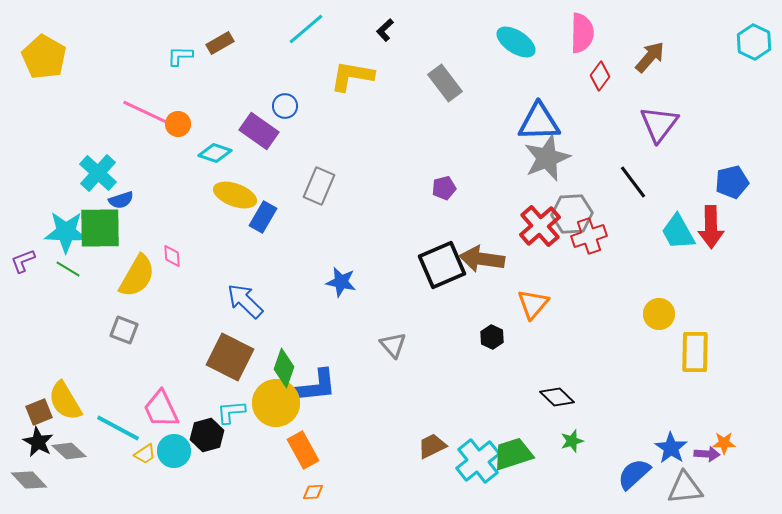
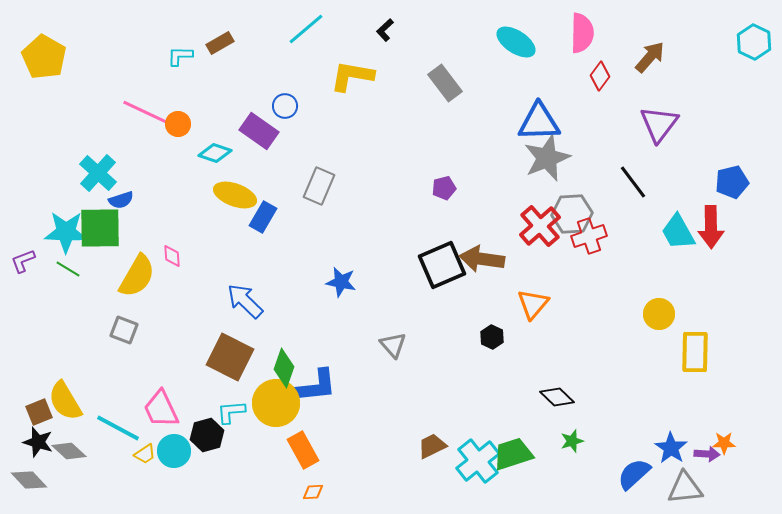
black star at (38, 442): rotated 12 degrees counterclockwise
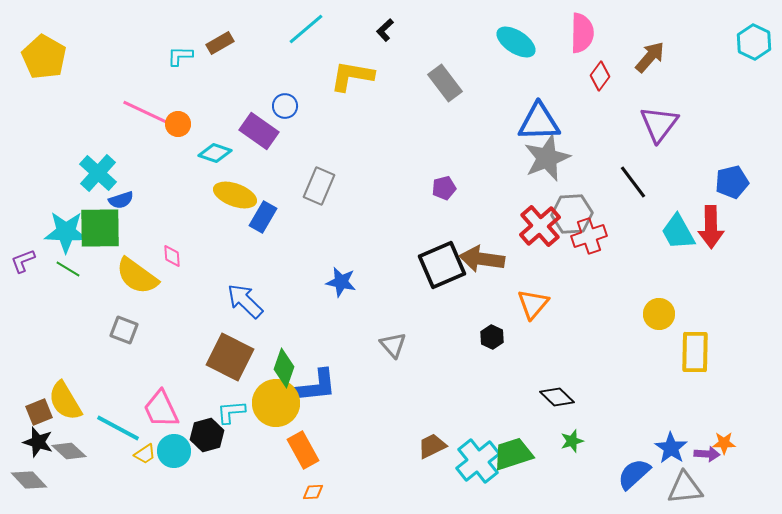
yellow semicircle at (137, 276): rotated 96 degrees clockwise
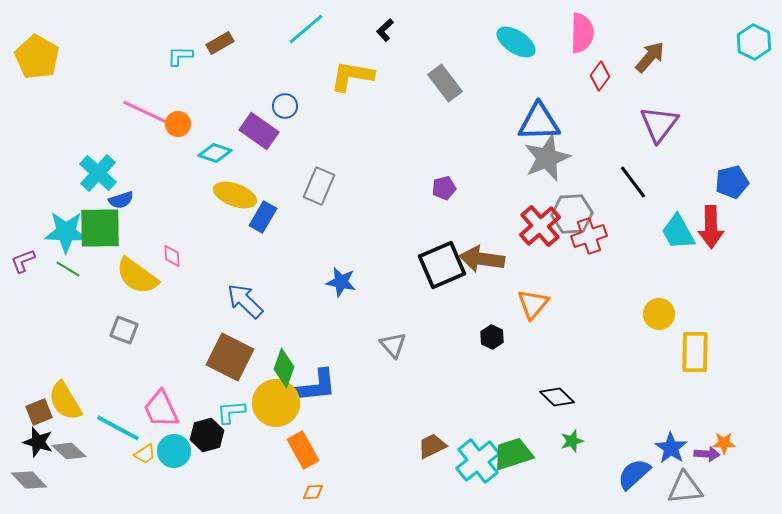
yellow pentagon at (44, 57): moved 7 px left
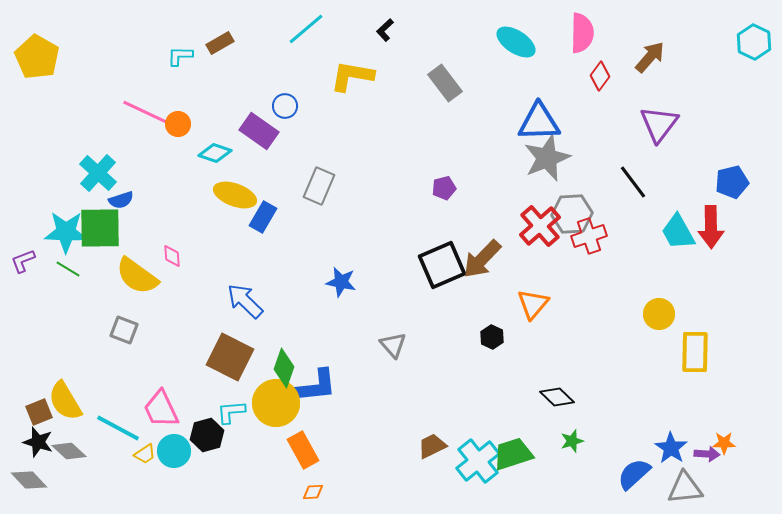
brown arrow at (482, 259): rotated 54 degrees counterclockwise
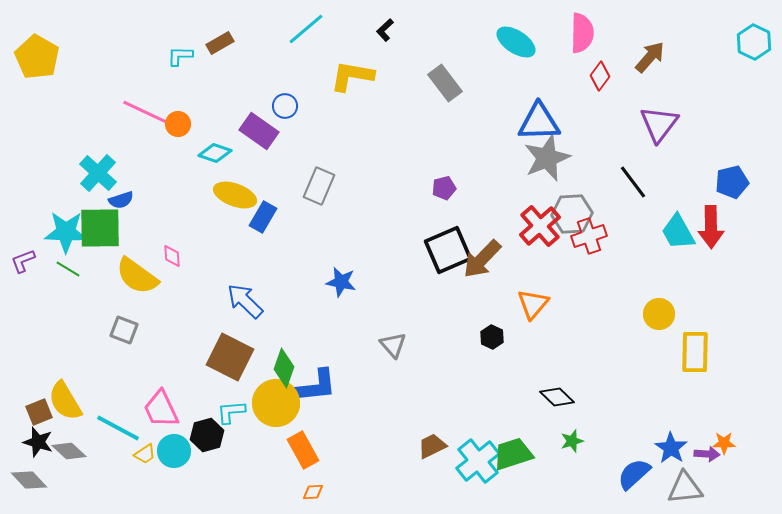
black square at (442, 265): moved 6 px right, 15 px up
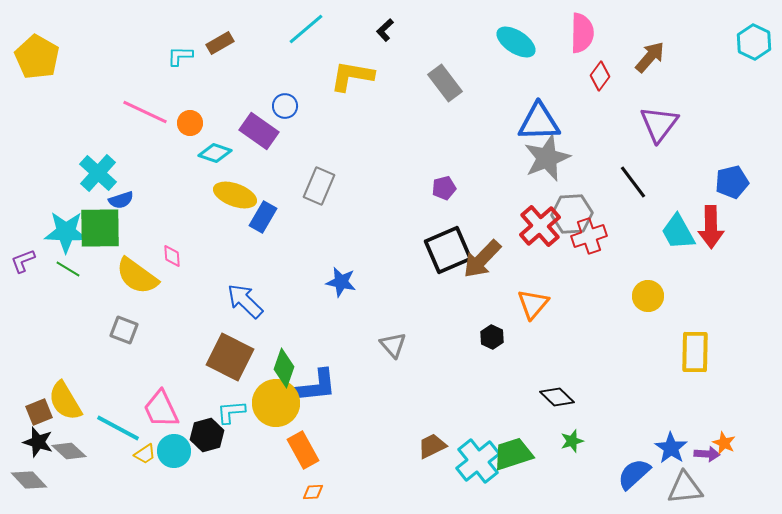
orange circle at (178, 124): moved 12 px right, 1 px up
yellow circle at (659, 314): moved 11 px left, 18 px up
orange star at (724, 443): rotated 25 degrees clockwise
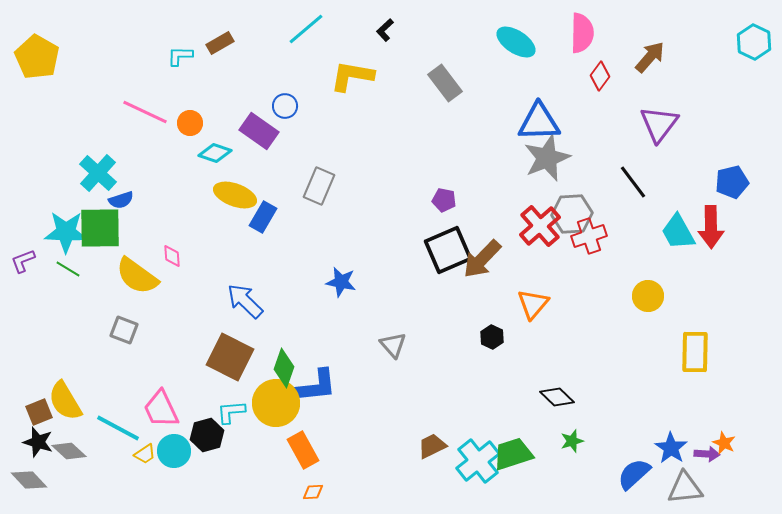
purple pentagon at (444, 188): moved 12 px down; rotated 25 degrees clockwise
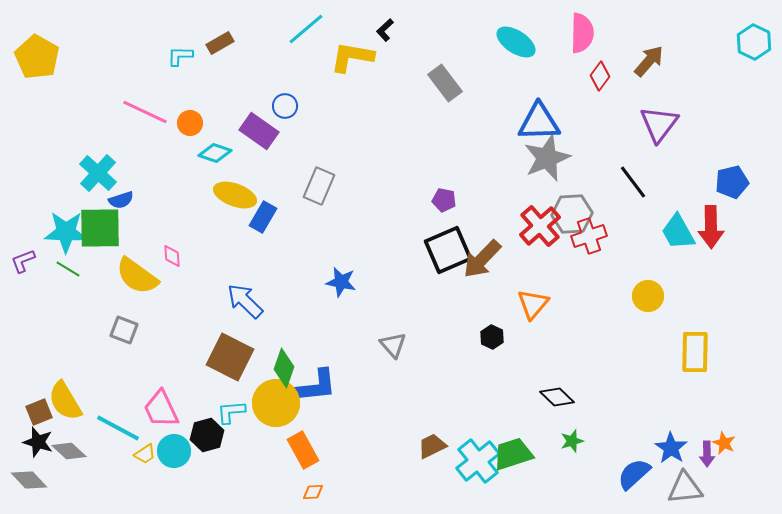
brown arrow at (650, 57): moved 1 px left, 4 px down
yellow L-shape at (352, 76): moved 19 px up
purple arrow at (707, 454): rotated 85 degrees clockwise
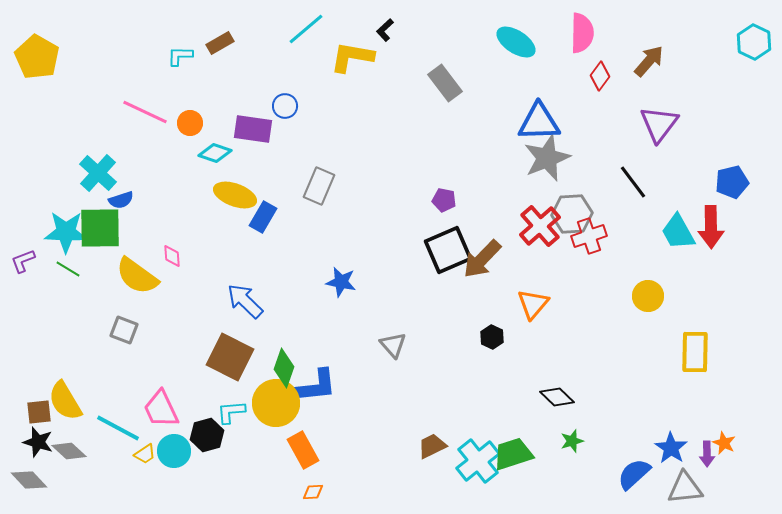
purple rectangle at (259, 131): moved 6 px left, 2 px up; rotated 27 degrees counterclockwise
brown square at (39, 412): rotated 16 degrees clockwise
